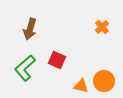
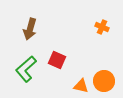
orange cross: rotated 24 degrees counterclockwise
green L-shape: moved 1 px right, 1 px down
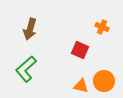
red square: moved 23 px right, 10 px up
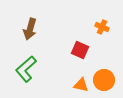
orange circle: moved 1 px up
orange triangle: moved 1 px up
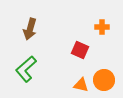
orange cross: rotated 24 degrees counterclockwise
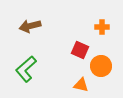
brown arrow: moved 3 px up; rotated 60 degrees clockwise
orange circle: moved 3 px left, 14 px up
